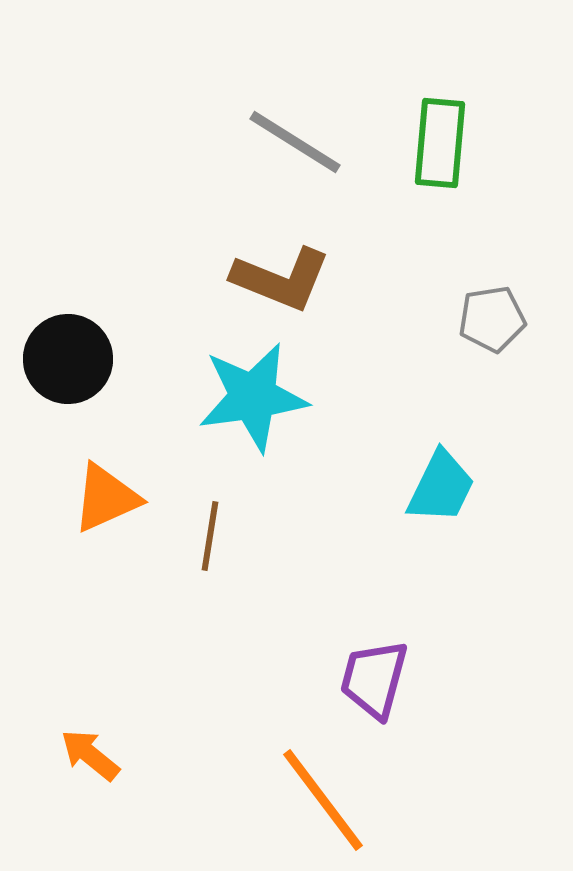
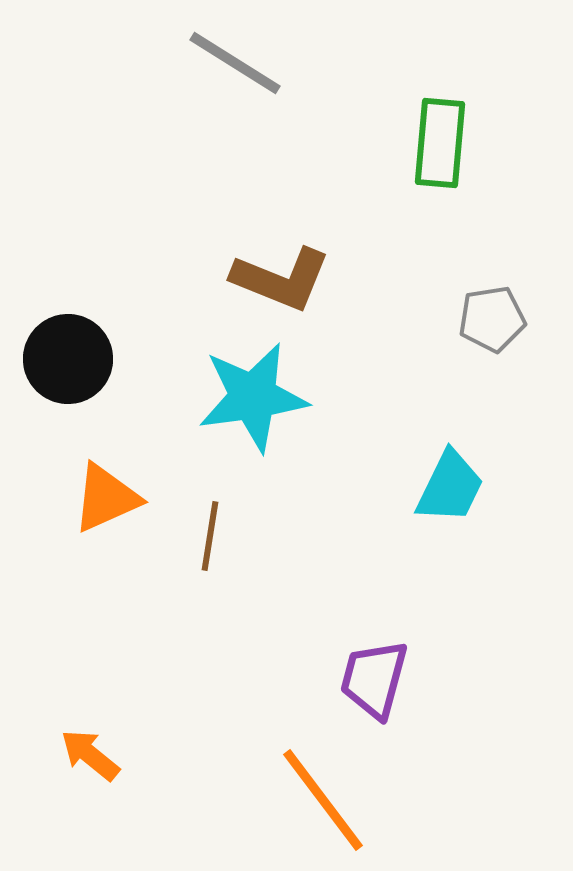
gray line: moved 60 px left, 79 px up
cyan trapezoid: moved 9 px right
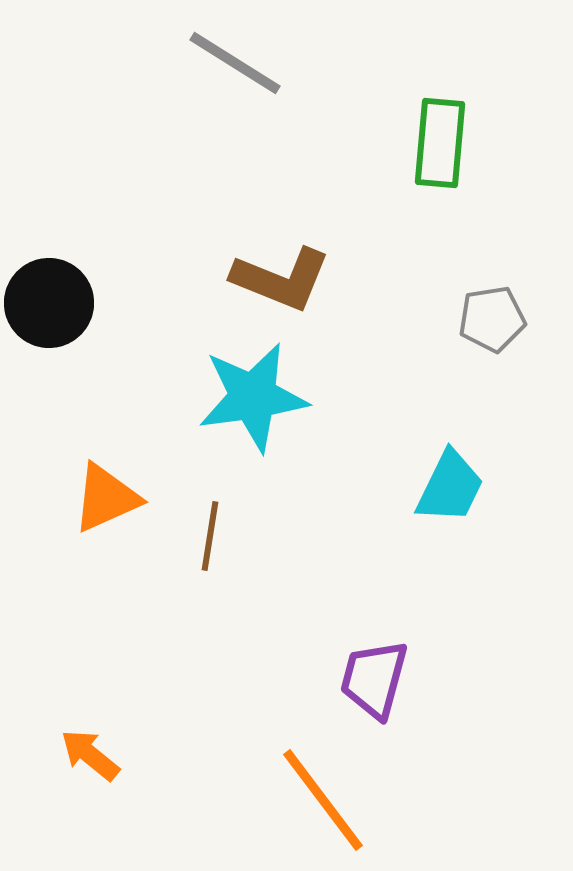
black circle: moved 19 px left, 56 px up
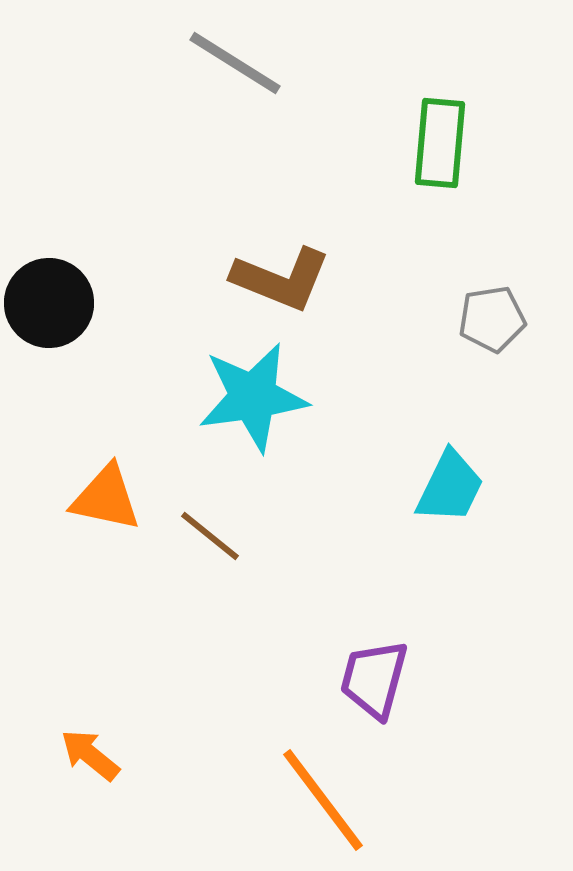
orange triangle: rotated 36 degrees clockwise
brown line: rotated 60 degrees counterclockwise
